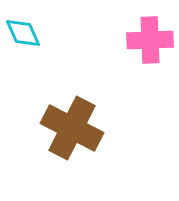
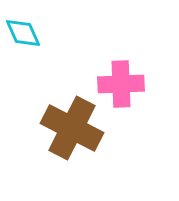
pink cross: moved 29 px left, 44 px down
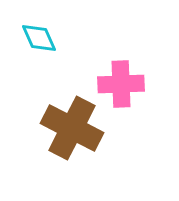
cyan diamond: moved 16 px right, 5 px down
